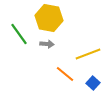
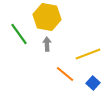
yellow hexagon: moved 2 px left, 1 px up
gray arrow: rotated 96 degrees counterclockwise
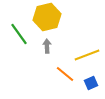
yellow hexagon: rotated 24 degrees counterclockwise
gray arrow: moved 2 px down
yellow line: moved 1 px left, 1 px down
blue square: moved 2 px left; rotated 24 degrees clockwise
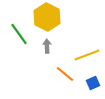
yellow hexagon: rotated 20 degrees counterclockwise
blue square: moved 2 px right
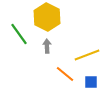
blue square: moved 2 px left, 1 px up; rotated 24 degrees clockwise
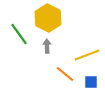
yellow hexagon: moved 1 px right, 1 px down
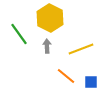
yellow hexagon: moved 2 px right
yellow line: moved 6 px left, 6 px up
orange line: moved 1 px right, 2 px down
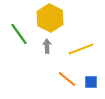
orange line: moved 1 px right, 3 px down
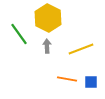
yellow hexagon: moved 2 px left
orange line: rotated 30 degrees counterclockwise
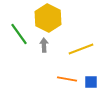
gray arrow: moved 3 px left, 1 px up
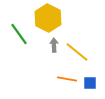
gray arrow: moved 10 px right
yellow line: moved 4 px left, 3 px down; rotated 60 degrees clockwise
blue square: moved 1 px left, 1 px down
